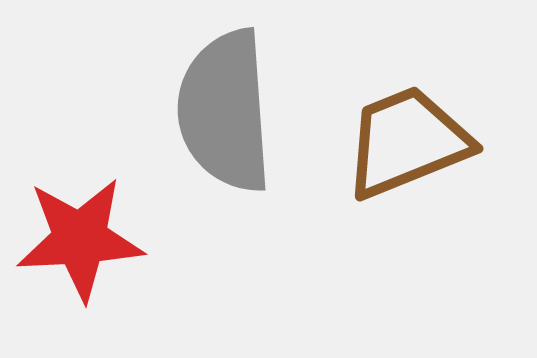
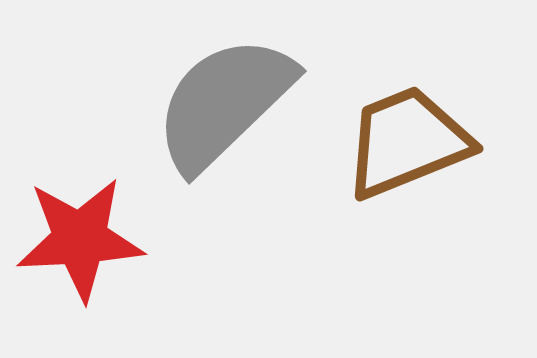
gray semicircle: moved 1 px left, 8 px up; rotated 50 degrees clockwise
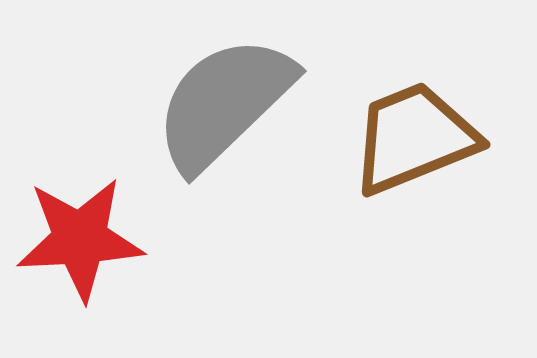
brown trapezoid: moved 7 px right, 4 px up
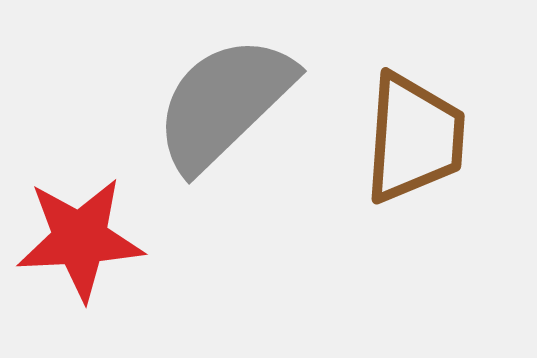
brown trapezoid: rotated 116 degrees clockwise
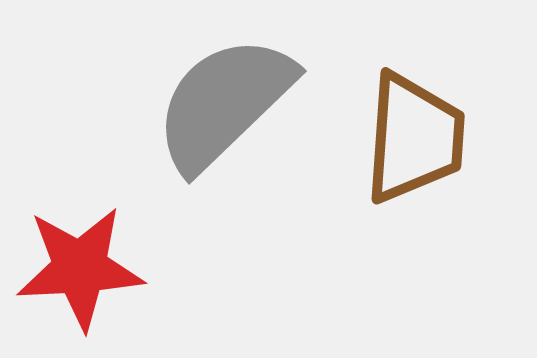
red star: moved 29 px down
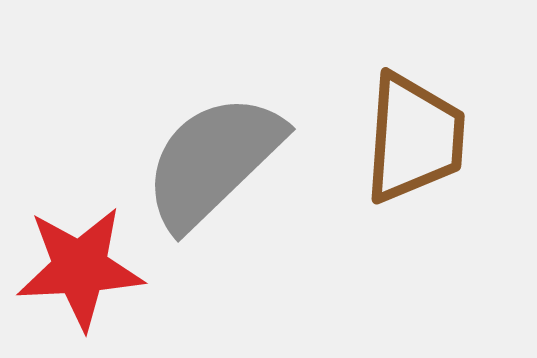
gray semicircle: moved 11 px left, 58 px down
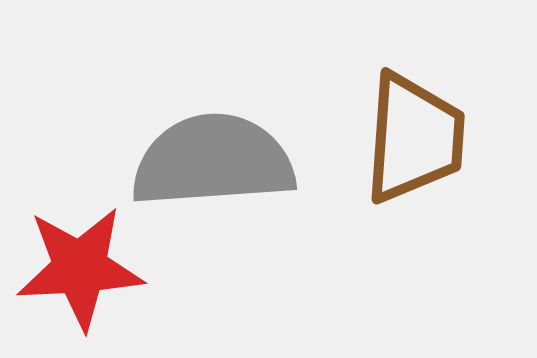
gray semicircle: rotated 40 degrees clockwise
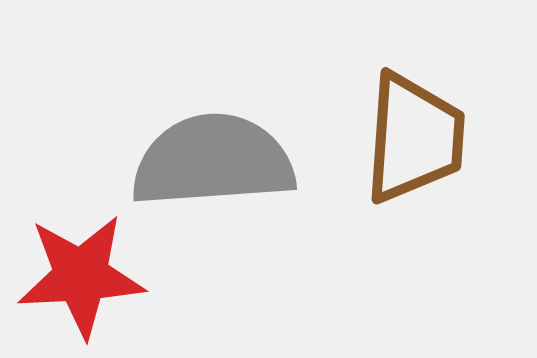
red star: moved 1 px right, 8 px down
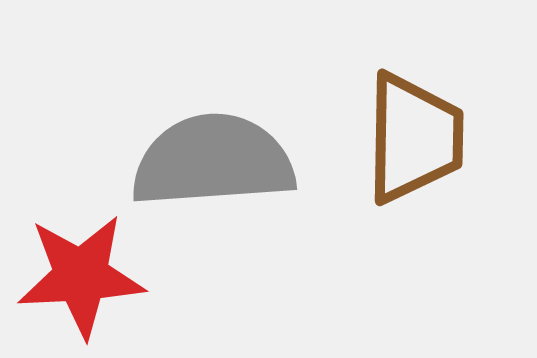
brown trapezoid: rotated 3 degrees counterclockwise
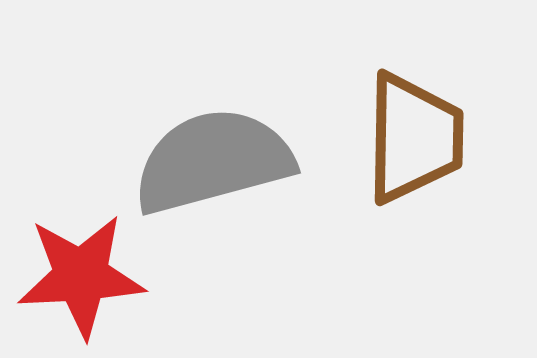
gray semicircle: rotated 11 degrees counterclockwise
